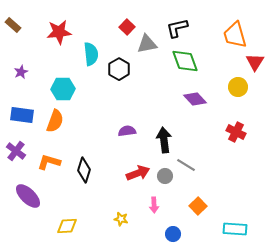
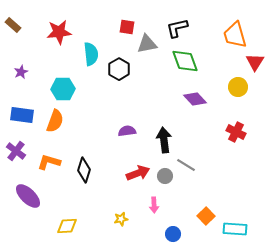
red square: rotated 35 degrees counterclockwise
orange square: moved 8 px right, 10 px down
yellow star: rotated 24 degrees counterclockwise
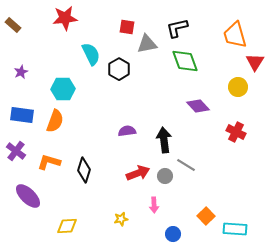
red star: moved 6 px right, 14 px up
cyan semicircle: rotated 20 degrees counterclockwise
purple diamond: moved 3 px right, 7 px down
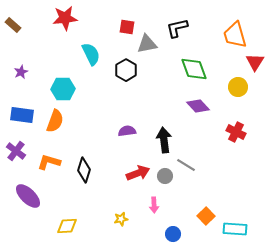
green diamond: moved 9 px right, 8 px down
black hexagon: moved 7 px right, 1 px down
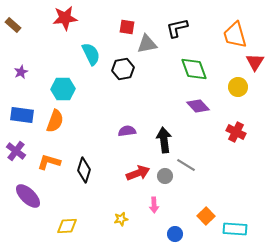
black hexagon: moved 3 px left, 1 px up; rotated 20 degrees clockwise
blue circle: moved 2 px right
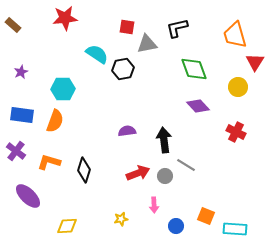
cyan semicircle: moved 6 px right; rotated 30 degrees counterclockwise
orange square: rotated 24 degrees counterclockwise
blue circle: moved 1 px right, 8 px up
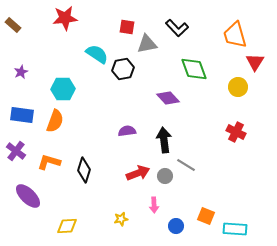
black L-shape: rotated 120 degrees counterclockwise
purple diamond: moved 30 px left, 8 px up
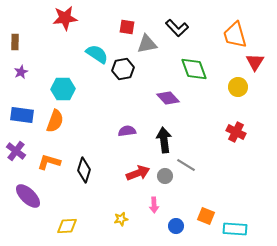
brown rectangle: moved 2 px right, 17 px down; rotated 49 degrees clockwise
